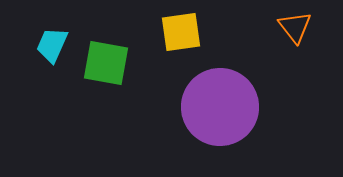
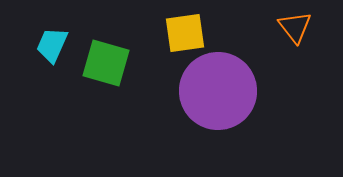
yellow square: moved 4 px right, 1 px down
green square: rotated 6 degrees clockwise
purple circle: moved 2 px left, 16 px up
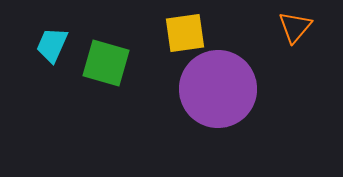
orange triangle: rotated 18 degrees clockwise
purple circle: moved 2 px up
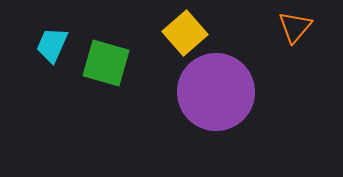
yellow square: rotated 33 degrees counterclockwise
purple circle: moved 2 px left, 3 px down
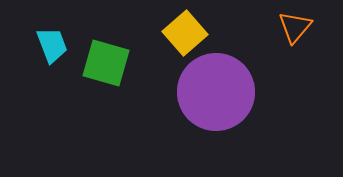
cyan trapezoid: rotated 135 degrees clockwise
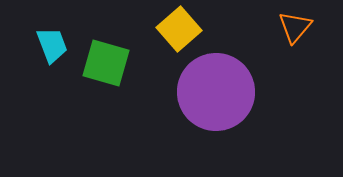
yellow square: moved 6 px left, 4 px up
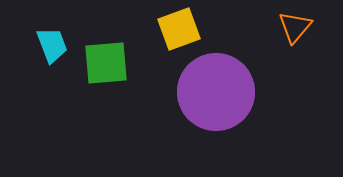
yellow square: rotated 21 degrees clockwise
green square: rotated 21 degrees counterclockwise
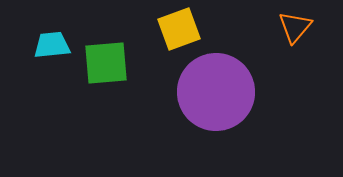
cyan trapezoid: rotated 75 degrees counterclockwise
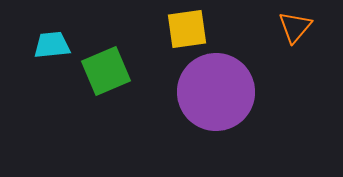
yellow square: moved 8 px right; rotated 12 degrees clockwise
green square: moved 8 px down; rotated 18 degrees counterclockwise
